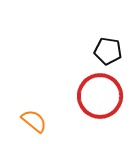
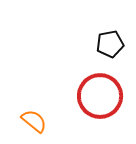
black pentagon: moved 2 px right, 7 px up; rotated 20 degrees counterclockwise
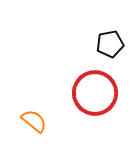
red circle: moved 5 px left, 3 px up
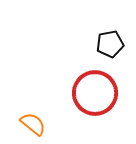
orange semicircle: moved 1 px left, 3 px down
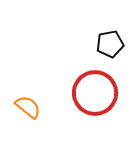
orange semicircle: moved 5 px left, 17 px up
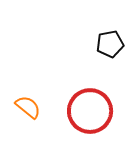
red circle: moved 5 px left, 18 px down
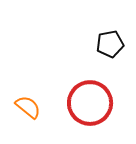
red circle: moved 8 px up
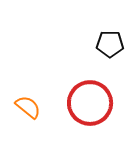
black pentagon: rotated 12 degrees clockwise
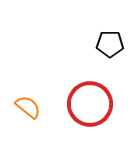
red circle: moved 1 px down
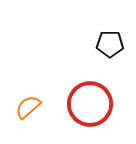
orange semicircle: rotated 80 degrees counterclockwise
